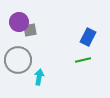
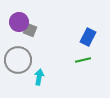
gray square: rotated 32 degrees clockwise
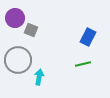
purple circle: moved 4 px left, 4 px up
gray square: moved 1 px right
green line: moved 4 px down
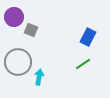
purple circle: moved 1 px left, 1 px up
gray circle: moved 2 px down
green line: rotated 21 degrees counterclockwise
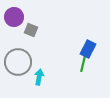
blue rectangle: moved 12 px down
green line: rotated 42 degrees counterclockwise
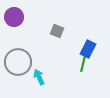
gray square: moved 26 px right, 1 px down
cyan arrow: rotated 35 degrees counterclockwise
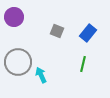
blue rectangle: moved 16 px up; rotated 12 degrees clockwise
cyan arrow: moved 2 px right, 2 px up
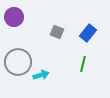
gray square: moved 1 px down
cyan arrow: rotated 98 degrees clockwise
